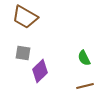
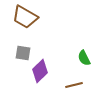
brown line: moved 11 px left, 1 px up
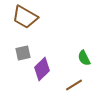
gray square: rotated 21 degrees counterclockwise
purple diamond: moved 2 px right, 2 px up
brown line: rotated 18 degrees counterclockwise
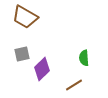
gray square: moved 1 px left, 1 px down
green semicircle: rotated 21 degrees clockwise
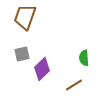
brown trapezoid: rotated 80 degrees clockwise
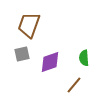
brown trapezoid: moved 4 px right, 8 px down
purple diamond: moved 8 px right, 7 px up; rotated 25 degrees clockwise
brown line: rotated 18 degrees counterclockwise
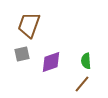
green semicircle: moved 2 px right, 3 px down
purple diamond: moved 1 px right
brown line: moved 8 px right, 1 px up
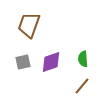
gray square: moved 1 px right, 8 px down
green semicircle: moved 3 px left, 2 px up
brown line: moved 2 px down
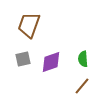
gray square: moved 3 px up
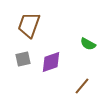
green semicircle: moved 5 px right, 15 px up; rotated 56 degrees counterclockwise
